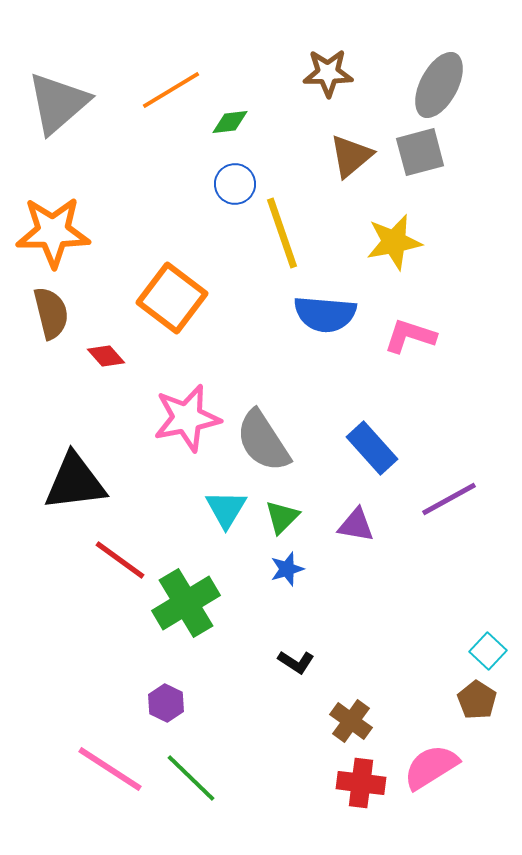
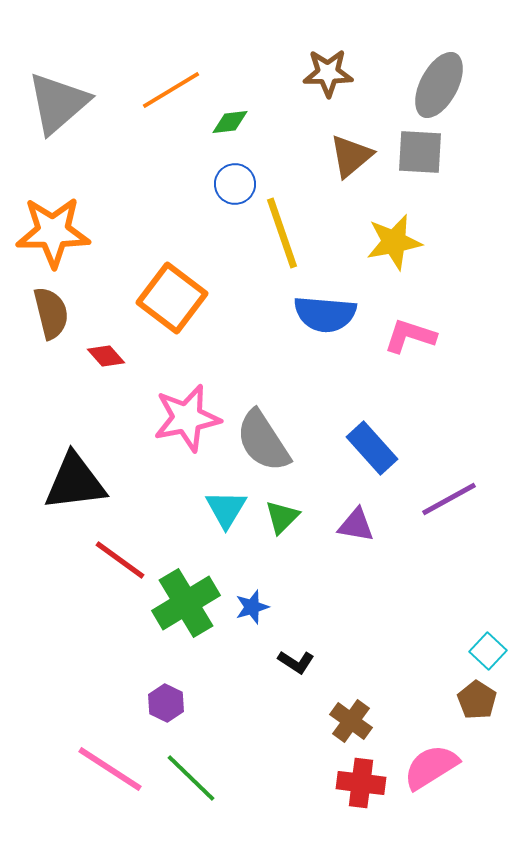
gray square: rotated 18 degrees clockwise
blue star: moved 35 px left, 38 px down
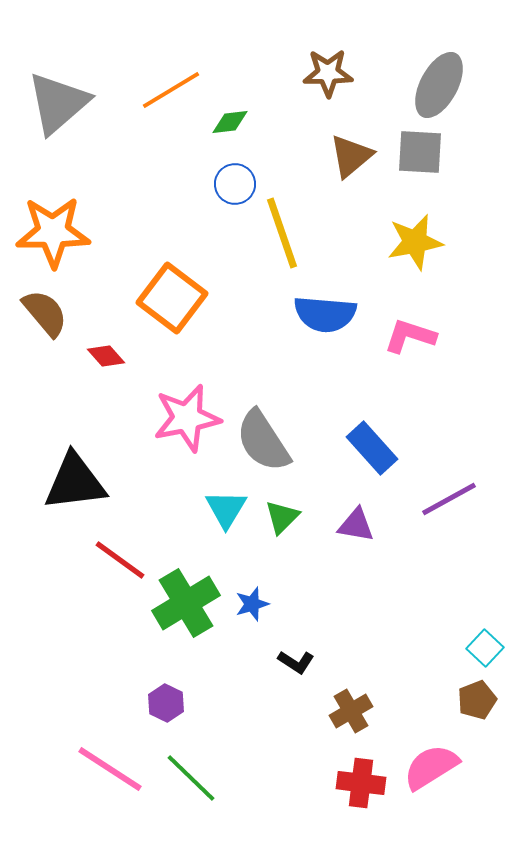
yellow star: moved 21 px right
brown semicircle: moved 6 px left; rotated 26 degrees counterclockwise
blue star: moved 3 px up
cyan square: moved 3 px left, 3 px up
brown pentagon: rotated 18 degrees clockwise
brown cross: moved 10 px up; rotated 24 degrees clockwise
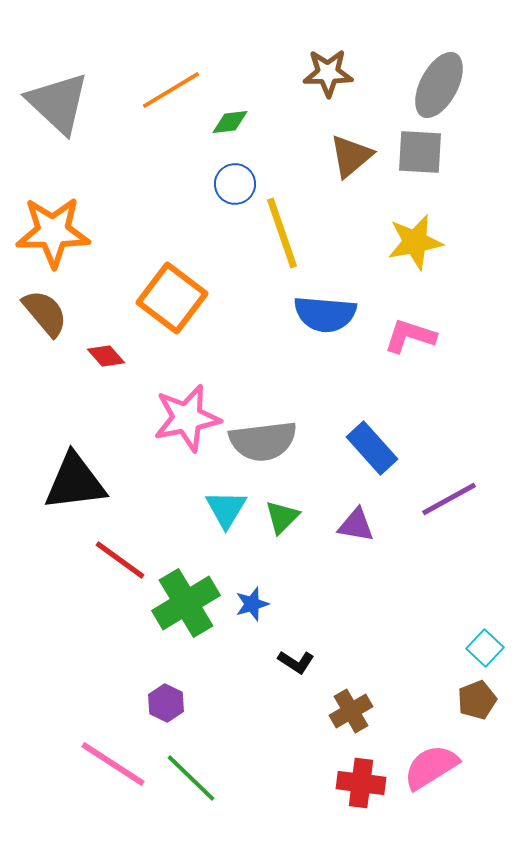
gray triangle: rotated 36 degrees counterclockwise
gray semicircle: rotated 64 degrees counterclockwise
pink line: moved 3 px right, 5 px up
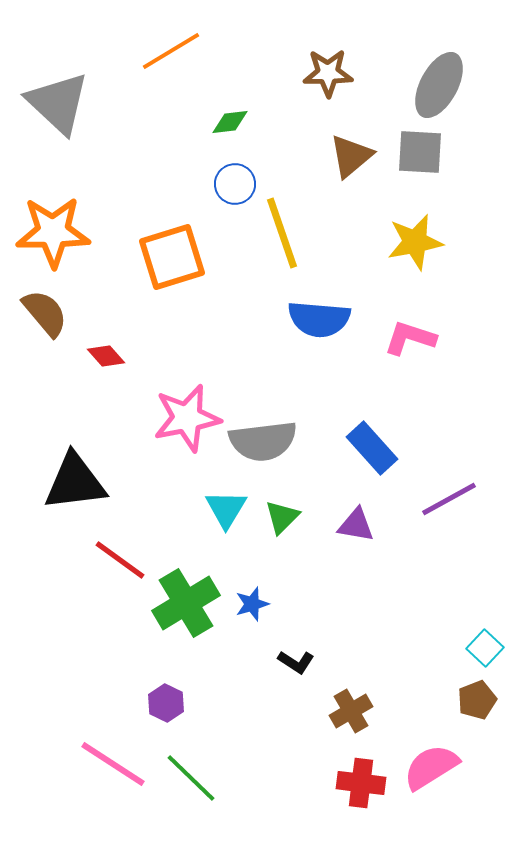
orange line: moved 39 px up
orange square: moved 41 px up; rotated 36 degrees clockwise
blue semicircle: moved 6 px left, 5 px down
pink L-shape: moved 2 px down
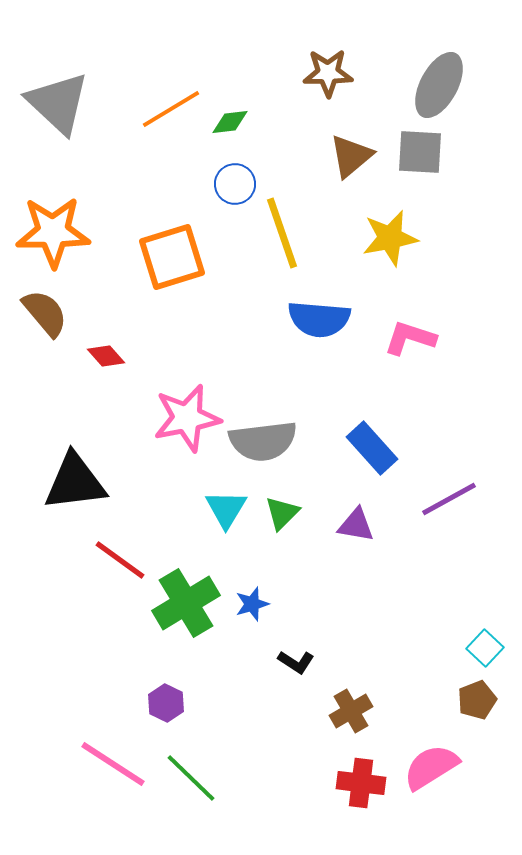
orange line: moved 58 px down
yellow star: moved 25 px left, 4 px up
green triangle: moved 4 px up
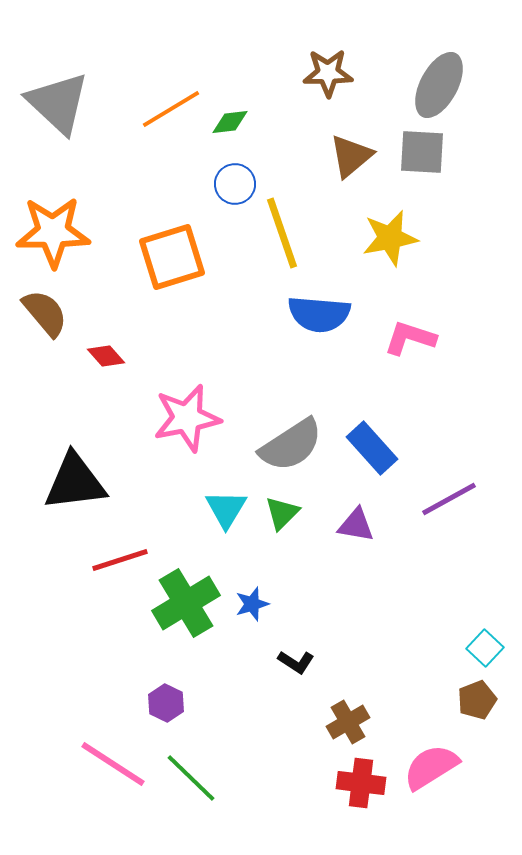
gray square: moved 2 px right
blue semicircle: moved 5 px up
gray semicircle: moved 28 px right, 4 px down; rotated 26 degrees counterclockwise
red line: rotated 54 degrees counterclockwise
brown cross: moved 3 px left, 11 px down
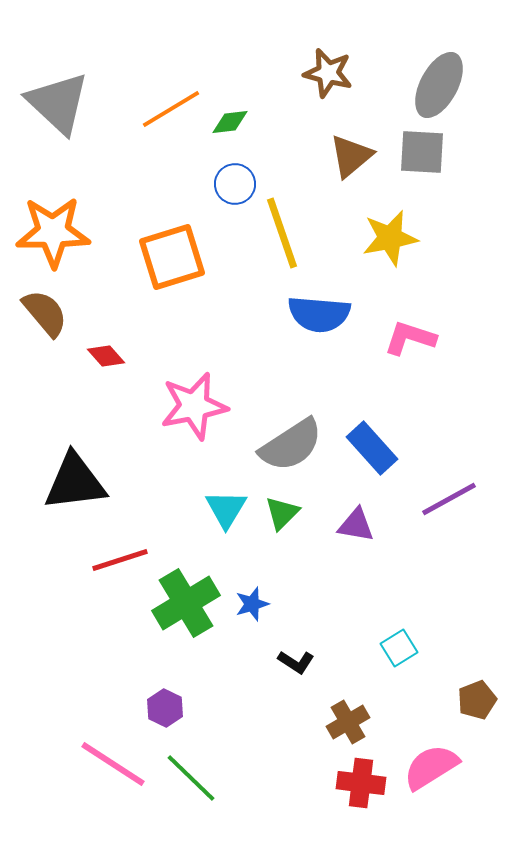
brown star: rotated 15 degrees clockwise
pink star: moved 7 px right, 12 px up
cyan square: moved 86 px left; rotated 15 degrees clockwise
purple hexagon: moved 1 px left, 5 px down
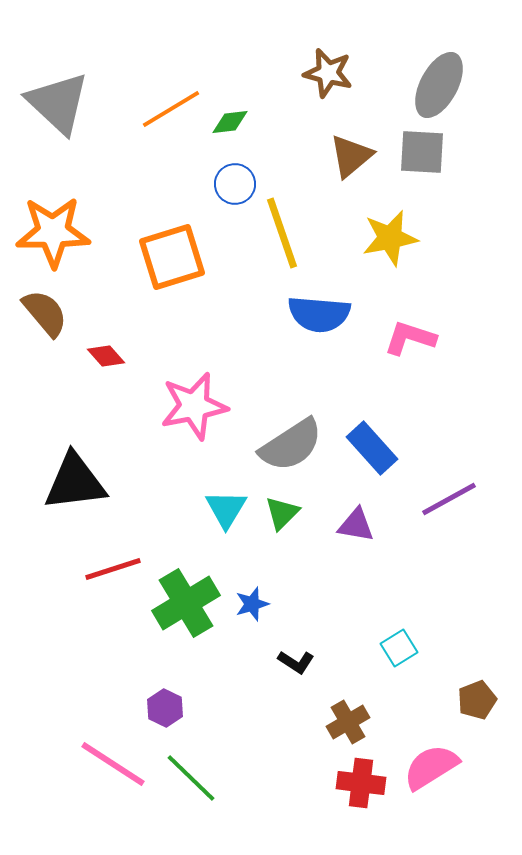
red line: moved 7 px left, 9 px down
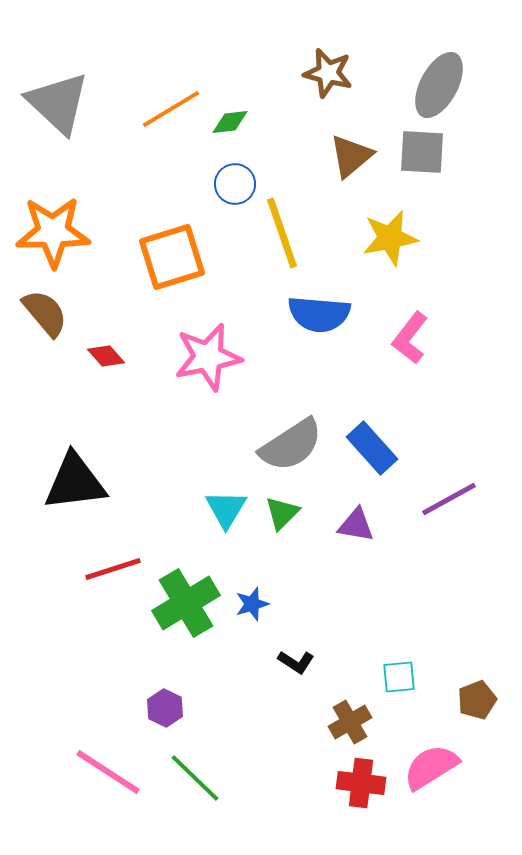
pink L-shape: rotated 70 degrees counterclockwise
pink star: moved 14 px right, 49 px up
cyan square: moved 29 px down; rotated 27 degrees clockwise
brown cross: moved 2 px right
pink line: moved 5 px left, 8 px down
green line: moved 4 px right
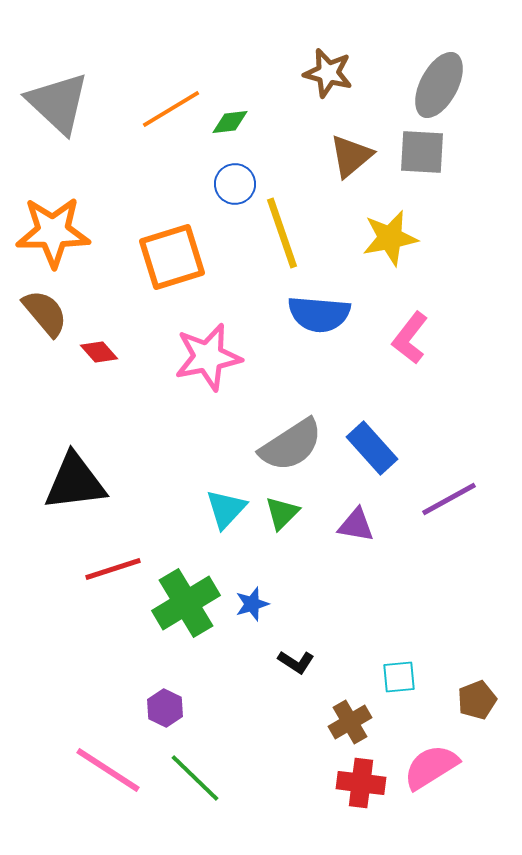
red diamond: moved 7 px left, 4 px up
cyan triangle: rotated 12 degrees clockwise
pink line: moved 2 px up
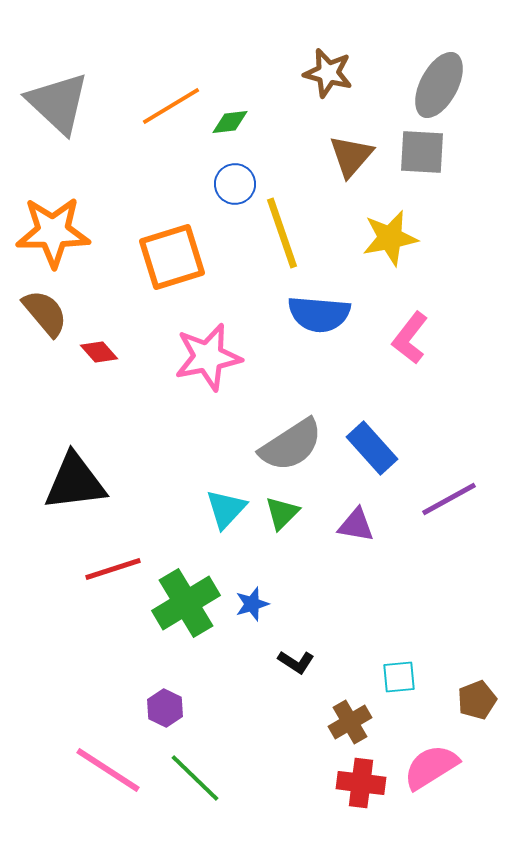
orange line: moved 3 px up
brown triangle: rotated 9 degrees counterclockwise
